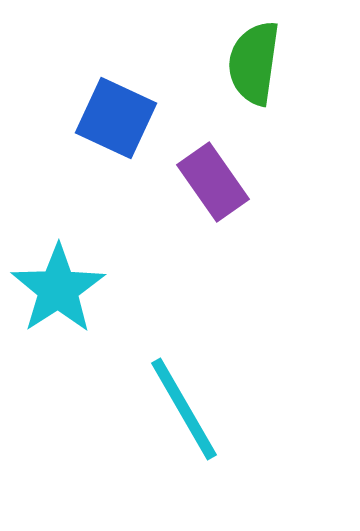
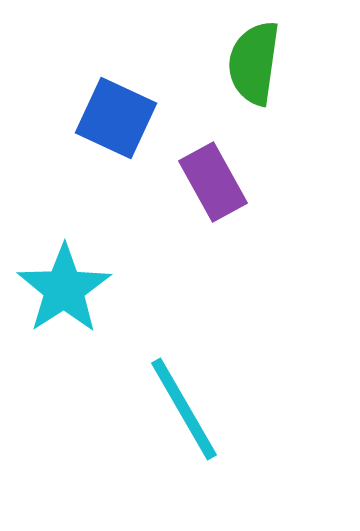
purple rectangle: rotated 6 degrees clockwise
cyan star: moved 6 px right
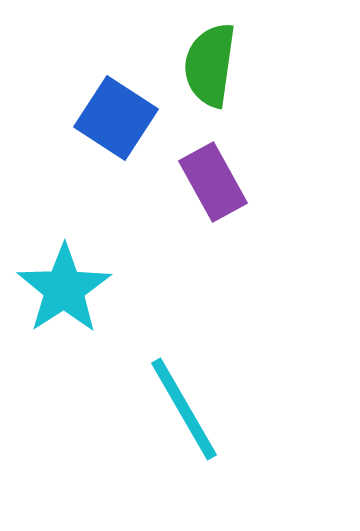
green semicircle: moved 44 px left, 2 px down
blue square: rotated 8 degrees clockwise
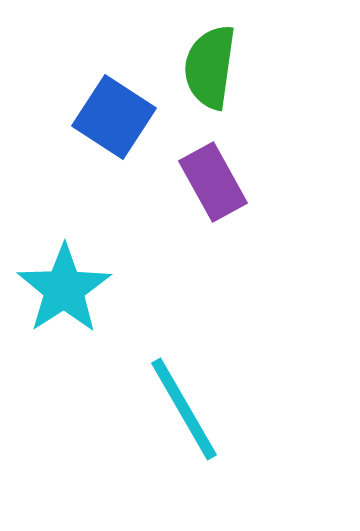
green semicircle: moved 2 px down
blue square: moved 2 px left, 1 px up
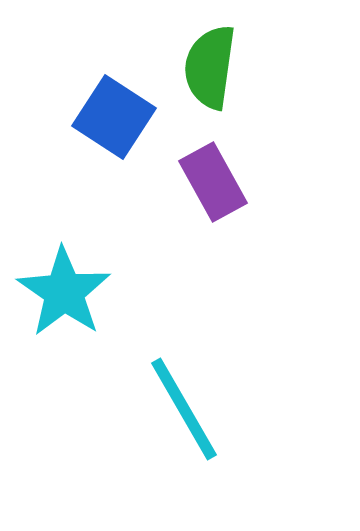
cyan star: moved 3 px down; rotated 4 degrees counterclockwise
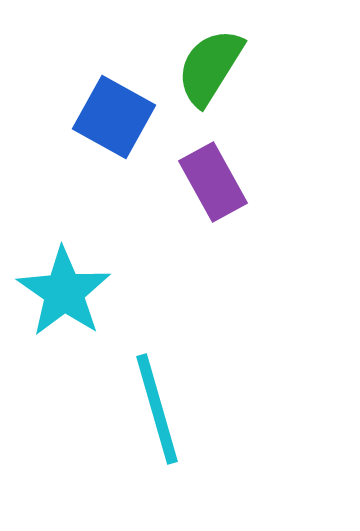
green semicircle: rotated 24 degrees clockwise
blue square: rotated 4 degrees counterclockwise
cyan line: moved 27 px left; rotated 14 degrees clockwise
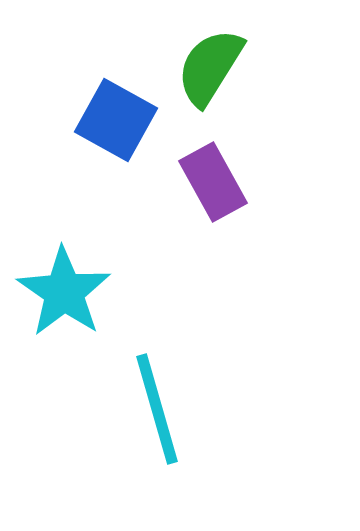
blue square: moved 2 px right, 3 px down
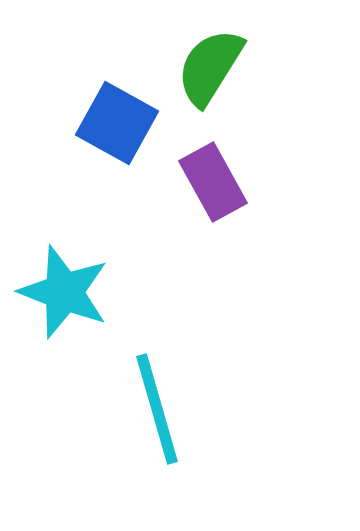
blue square: moved 1 px right, 3 px down
cyan star: rotated 14 degrees counterclockwise
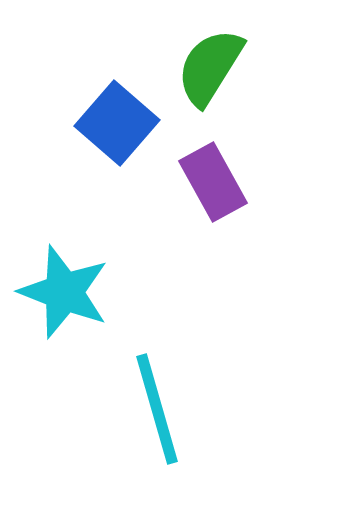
blue square: rotated 12 degrees clockwise
